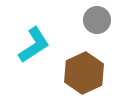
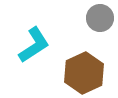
gray circle: moved 3 px right, 2 px up
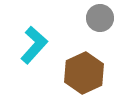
cyan L-shape: rotated 15 degrees counterclockwise
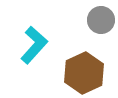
gray circle: moved 1 px right, 2 px down
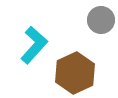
brown hexagon: moved 9 px left
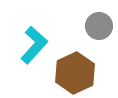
gray circle: moved 2 px left, 6 px down
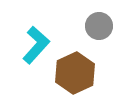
cyan L-shape: moved 2 px right
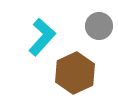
cyan L-shape: moved 6 px right, 8 px up
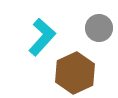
gray circle: moved 2 px down
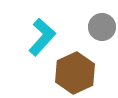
gray circle: moved 3 px right, 1 px up
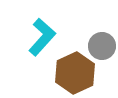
gray circle: moved 19 px down
